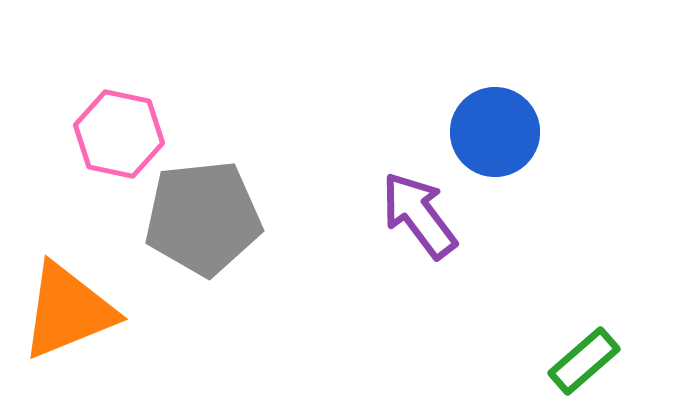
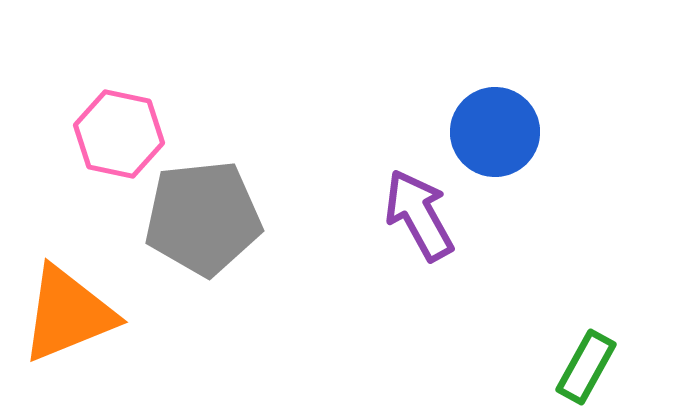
purple arrow: rotated 8 degrees clockwise
orange triangle: moved 3 px down
green rectangle: moved 2 px right, 6 px down; rotated 20 degrees counterclockwise
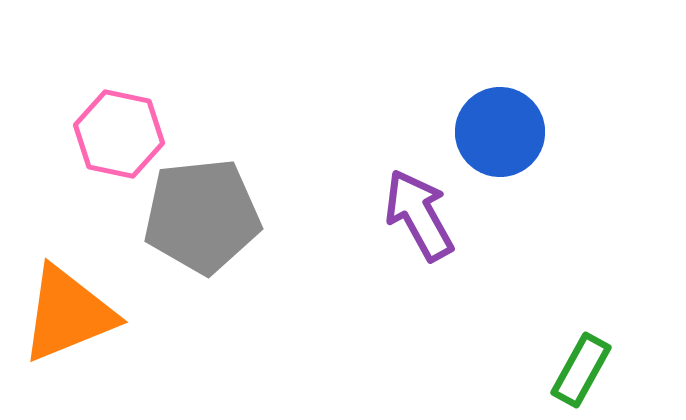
blue circle: moved 5 px right
gray pentagon: moved 1 px left, 2 px up
green rectangle: moved 5 px left, 3 px down
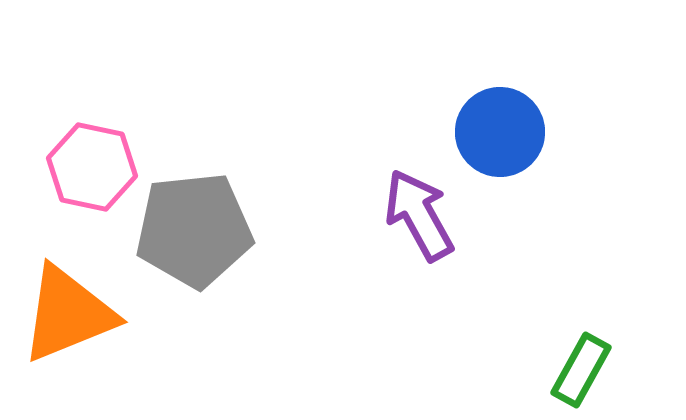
pink hexagon: moved 27 px left, 33 px down
gray pentagon: moved 8 px left, 14 px down
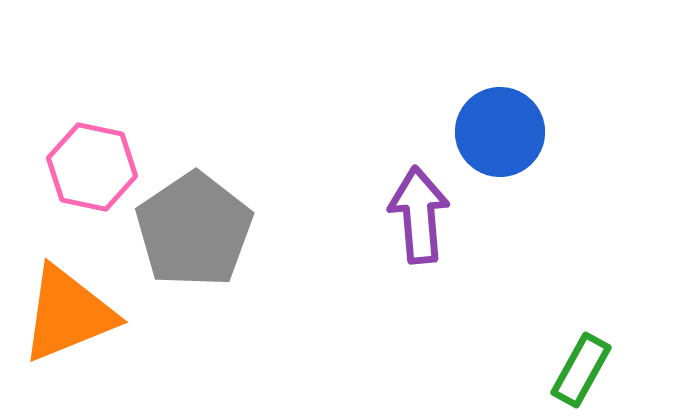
purple arrow: rotated 24 degrees clockwise
gray pentagon: rotated 28 degrees counterclockwise
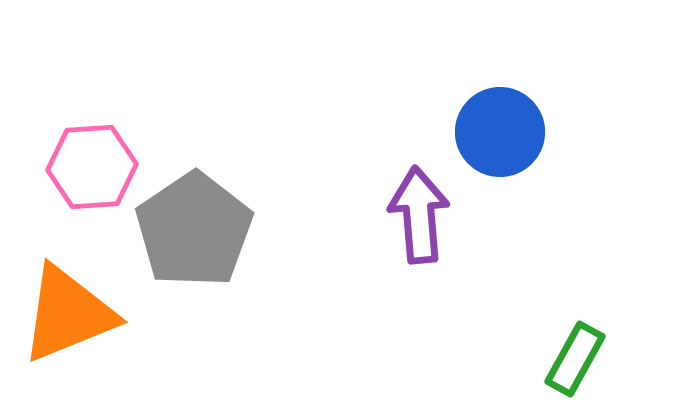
pink hexagon: rotated 16 degrees counterclockwise
green rectangle: moved 6 px left, 11 px up
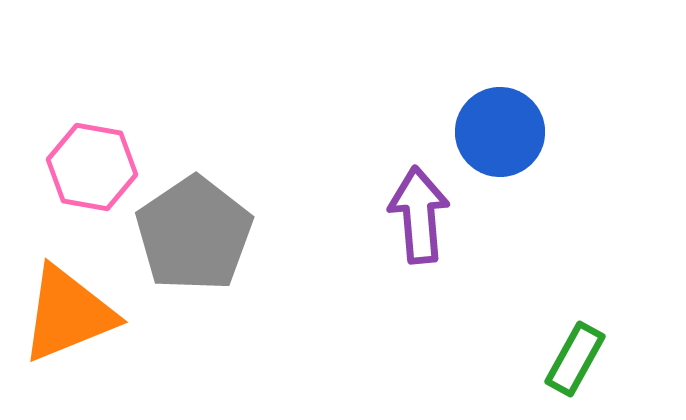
pink hexagon: rotated 14 degrees clockwise
gray pentagon: moved 4 px down
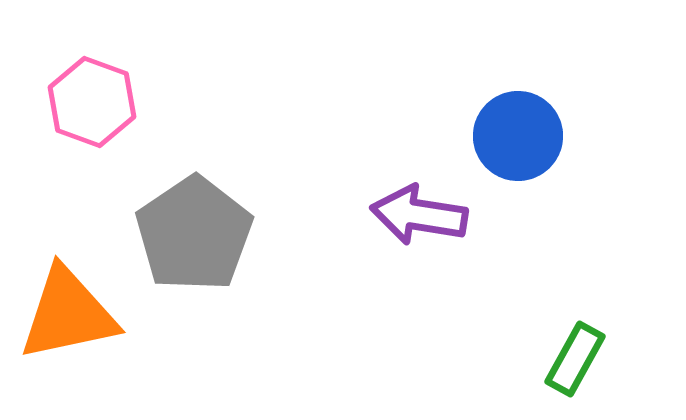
blue circle: moved 18 px right, 4 px down
pink hexagon: moved 65 px up; rotated 10 degrees clockwise
purple arrow: rotated 76 degrees counterclockwise
orange triangle: rotated 10 degrees clockwise
